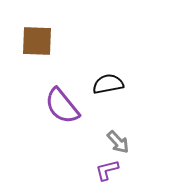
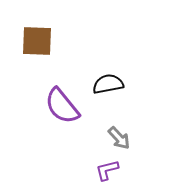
gray arrow: moved 1 px right, 4 px up
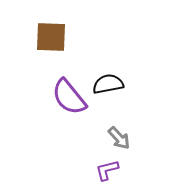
brown square: moved 14 px right, 4 px up
purple semicircle: moved 7 px right, 9 px up
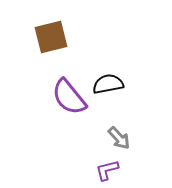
brown square: rotated 16 degrees counterclockwise
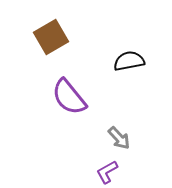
brown square: rotated 16 degrees counterclockwise
black semicircle: moved 21 px right, 23 px up
purple L-shape: moved 2 px down; rotated 15 degrees counterclockwise
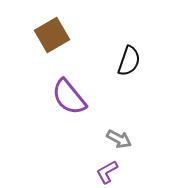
brown square: moved 1 px right, 2 px up
black semicircle: rotated 120 degrees clockwise
gray arrow: moved 1 px down; rotated 20 degrees counterclockwise
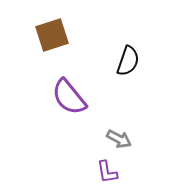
brown square: rotated 12 degrees clockwise
black semicircle: moved 1 px left
purple L-shape: rotated 70 degrees counterclockwise
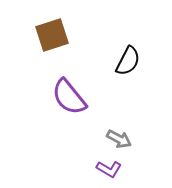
black semicircle: rotated 8 degrees clockwise
purple L-shape: moved 2 px right, 3 px up; rotated 50 degrees counterclockwise
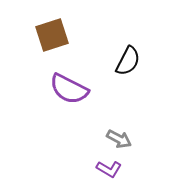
purple semicircle: moved 8 px up; rotated 24 degrees counterclockwise
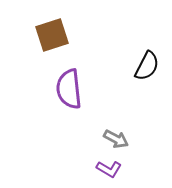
black semicircle: moved 19 px right, 5 px down
purple semicircle: rotated 57 degrees clockwise
gray arrow: moved 3 px left
